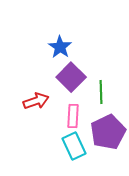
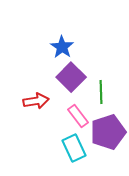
blue star: moved 2 px right
red arrow: rotated 10 degrees clockwise
pink rectangle: moved 5 px right; rotated 40 degrees counterclockwise
purple pentagon: rotated 8 degrees clockwise
cyan rectangle: moved 2 px down
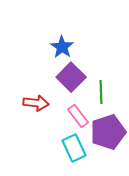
red arrow: moved 2 px down; rotated 15 degrees clockwise
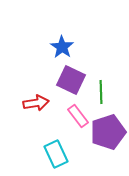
purple square: moved 3 px down; rotated 20 degrees counterclockwise
red arrow: rotated 15 degrees counterclockwise
cyan rectangle: moved 18 px left, 6 px down
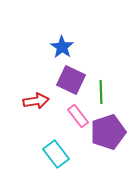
red arrow: moved 2 px up
cyan rectangle: rotated 12 degrees counterclockwise
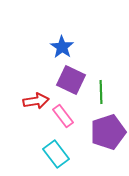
pink rectangle: moved 15 px left
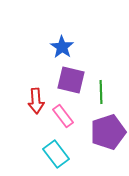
purple square: rotated 12 degrees counterclockwise
red arrow: rotated 95 degrees clockwise
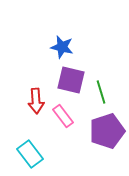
blue star: rotated 20 degrees counterclockwise
green line: rotated 15 degrees counterclockwise
purple pentagon: moved 1 px left, 1 px up
cyan rectangle: moved 26 px left
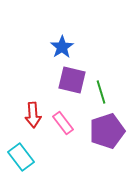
blue star: rotated 25 degrees clockwise
purple square: moved 1 px right
red arrow: moved 3 px left, 14 px down
pink rectangle: moved 7 px down
cyan rectangle: moved 9 px left, 3 px down
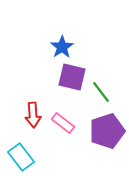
purple square: moved 3 px up
green line: rotated 20 degrees counterclockwise
pink rectangle: rotated 15 degrees counterclockwise
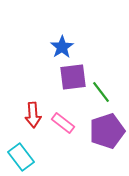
purple square: moved 1 px right; rotated 20 degrees counterclockwise
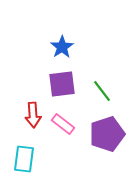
purple square: moved 11 px left, 7 px down
green line: moved 1 px right, 1 px up
pink rectangle: moved 1 px down
purple pentagon: moved 3 px down
cyan rectangle: moved 3 px right, 2 px down; rotated 44 degrees clockwise
